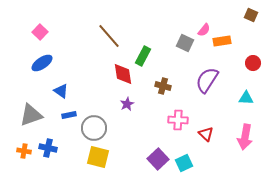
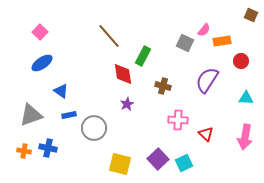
red circle: moved 12 px left, 2 px up
yellow square: moved 22 px right, 7 px down
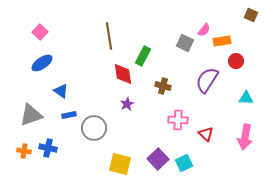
brown line: rotated 32 degrees clockwise
red circle: moved 5 px left
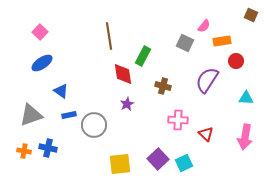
pink semicircle: moved 4 px up
gray circle: moved 3 px up
yellow square: rotated 20 degrees counterclockwise
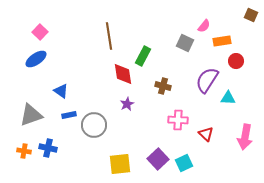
blue ellipse: moved 6 px left, 4 px up
cyan triangle: moved 18 px left
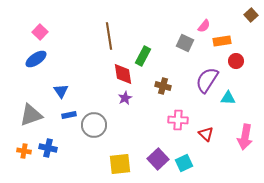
brown square: rotated 24 degrees clockwise
blue triangle: rotated 21 degrees clockwise
purple star: moved 2 px left, 6 px up
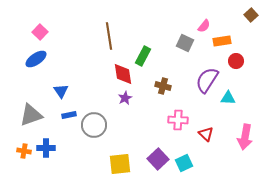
blue cross: moved 2 px left; rotated 12 degrees counterclockwise
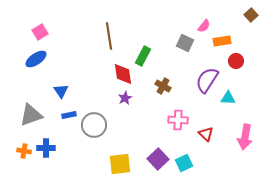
pink square: rotated 14 degrees clockwise
brown cross: rotated 14 degrees clockwise
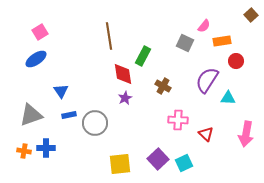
gray circle: moved 1 px right, 2 px up
pink arrow: moved 1 px right, 3 px up
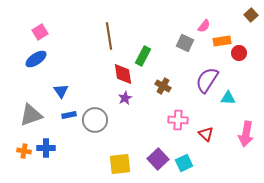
red circle: moved 3 px right, 8 px up
gray circle: moved 3 px up
